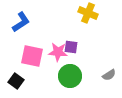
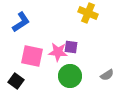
gray semicircle: moved 2 px left
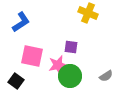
pink star: moved 13 px down; rotated 18 degrees counterclockwise
gray semicircle: moved 1 px left, 1 px down
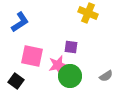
blue L-shape: moved 1 px left
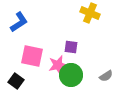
yellow cross: moved 2 px right
blue L-shape: moved 1 px left
green circle: moved 1 px right, 1 px up
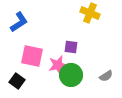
black square: moved 1 px right
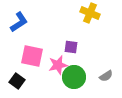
green circle: moved 3 px right, 2 px down
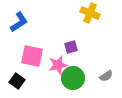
purple square: rotated 24 degrees counterclockwise
green circle: moved 1 px left, 1 px down
